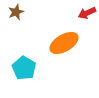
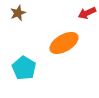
brown star: moved 2 px right, 1 px down
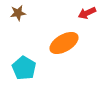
brown star: rotated 14 degrees clockwise
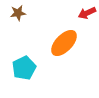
orange ellipse: rotated 16 degrees counterclockwise
cyan pentagon: rotated 15 degrees clockwise
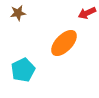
cyan pentagon: moved 1 px left, 2 px down
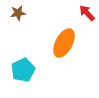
red arrow: rotated 72 degrees clockwise
orange ellipse: rotated 16 degrees counterclockwise
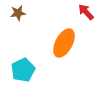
red arrow: moved 1 px left, 1 px up
